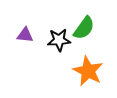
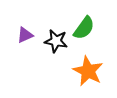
purple triangle: rotated 30 degrees counterclockwise
black star: moved 3 px left, 1 px down; rotated 15 degrees clockwise
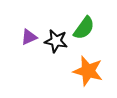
purple triangle: moved 4 px right, 2 px down
orange star: rotated 12 degrees counterclockwise
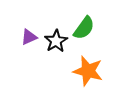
black star: rotated 30 degrees clockwise
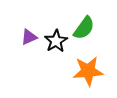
orange star: rotated 20 degrees counterclockwise
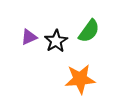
green semicircle: moved 5 px right, 3 px down
orange star: moved 8 px left, 8 px down
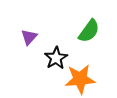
purple triangle: rotated 24 degrees counterclockwise
black star: moved 17 px down
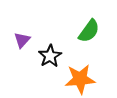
purple triangle: moved 7 px left, 3 px down
black star: moved 6 px left, 2 px up
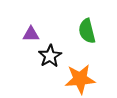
green semicircle: moved 2 px left; rotated 130 degrees clockwise
purple triangle: moved 9 px right, 6 px up; rotated 48 degrees clockwise
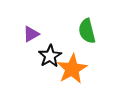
purple triangle: rotated 30 degrees counterclockwise
orange star: moved 8 px left, 10 px up; rotated 24 degrees counterclockwise
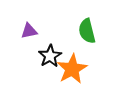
purple triangle: moved 2 px left, 3 px up; rotated 18 degrees clockwise
